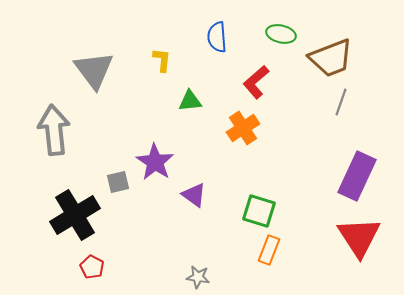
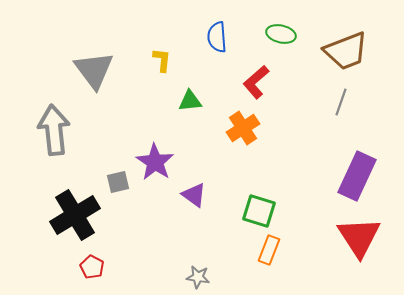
brown trapezoid: moved 15 px right, 7 px up
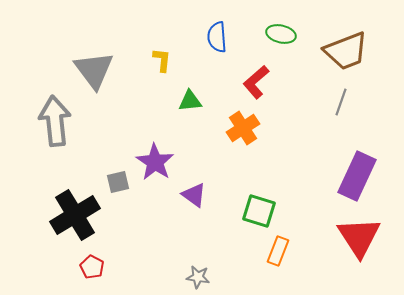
gray arrow: moved 1 px right, 9 px up
orange rectangle: moved 9 px right, 1 px down
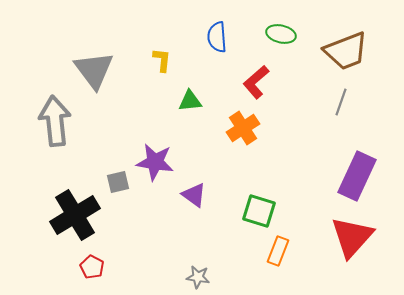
purple star: rotated 24 degrees counterclockwise
red triangle: moved 7 px left; rotated 15 degrees clockwise
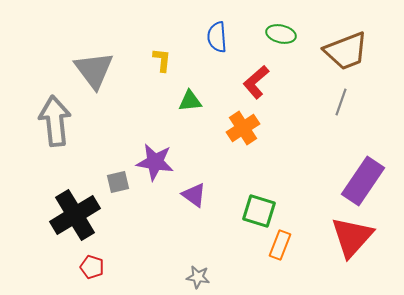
purple rectangle: moved 6 px right, 5 px down; rotated 9 degrees clockwise
orange rectangle: moved 2 px right, 6 px up
red pentagon: rotated 10 degrees counterclockwise
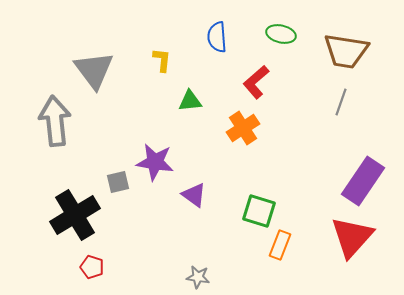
brown trapezoid: rotated 30 degrees clockwise
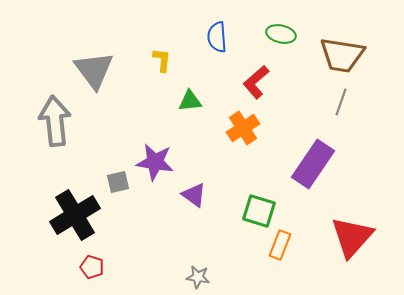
brown trapezoid: moved 4 px left, 4 px down
purple rectangle: moved 50 px left, 17 px up
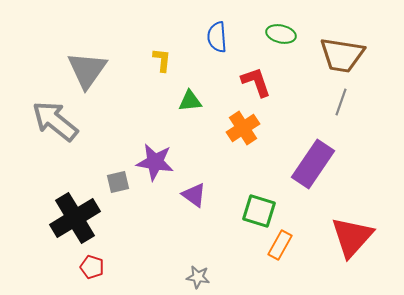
gray triangle: moved 7 px left; rotated 12 degrees clockwise
red L-shape: rotated 112 degrees clockwise
gray arrow: rotated 45 degrees counterclockwise
black cross: moved 3 px down
orange rectangle: rotated 8 degrees clockwise
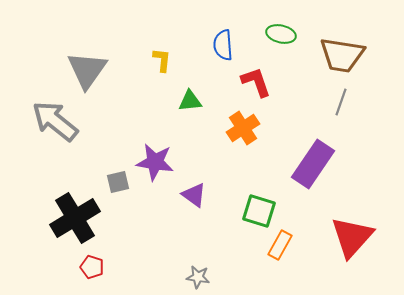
blue semicircle: moved 6 px right, 8 px down
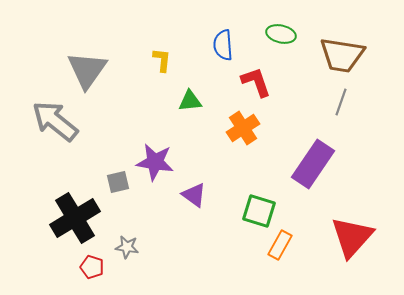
gray star: moved 71 px left, 30 px up
